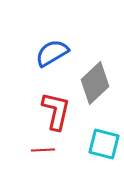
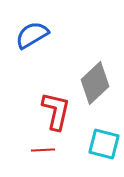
blue semicircle: moved 20 px left, 18 px up
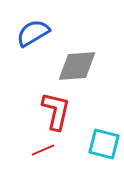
blue semicircle: moved 1 px right, 2 px up
gray diamond: moved 18 px left, 17 px up; rotated 39 degrees clockwise
red line: rotated 20 degrees counterclockwise
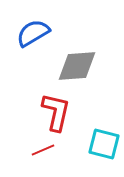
red L-shape: moved 1 px down
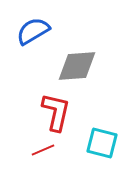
blue semicircle: moved 2 px up
cyan square: moved 2 px left, 1 px up
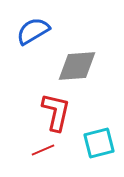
cyan square: moved 3 px left; rotated 28 degrees counterclockwise
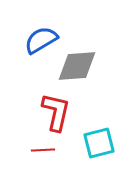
blue semicircle: moved 8 px right, 9 px down
red line: rotated 20 degrees clockwise
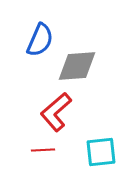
blue semicircle: moved 1 px left; rotated 144 degrees clockwise
red L-shape: rotated 144 degrees counterclockwise
cyan square: moved 2 px right, 9 px down; rotated 8 degrees clockwise
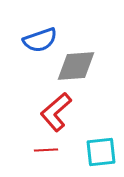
blue semicircle: rotated 48 degrees clockwise
gray diamond: moved 1 px left
red line: moved 3 px right
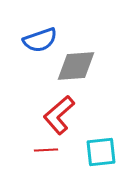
red L-shape: moved 3 px right, 3 px down
